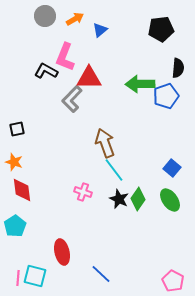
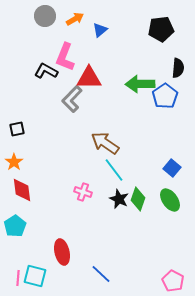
blue pentagon: moved 1 px left; rotated 15 degrees counterclockwise
brown arrow: rotated 36 degrees counterclockwise
orange star: rotated 18 degrees clockwise
green diamond: rotated 15 degrees counterclockwise
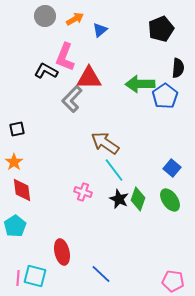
black pentagon: rotated 15 degrees counterclockwise
pink pentagon: rotated 20 degrees counterclockwise
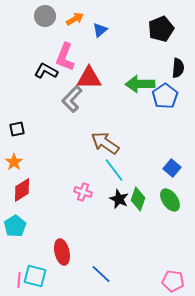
red diamond: rotated 65 degrees clockwise
pink line: moved 1 px right, 2 px down
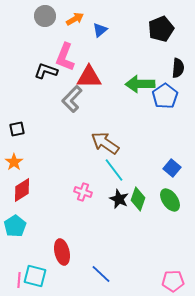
black L-shape: rotated 10 degrees counterclockwise
red triangle: moved 1 px up
pink pentagon: rotated 10 degrees counterclockwise
